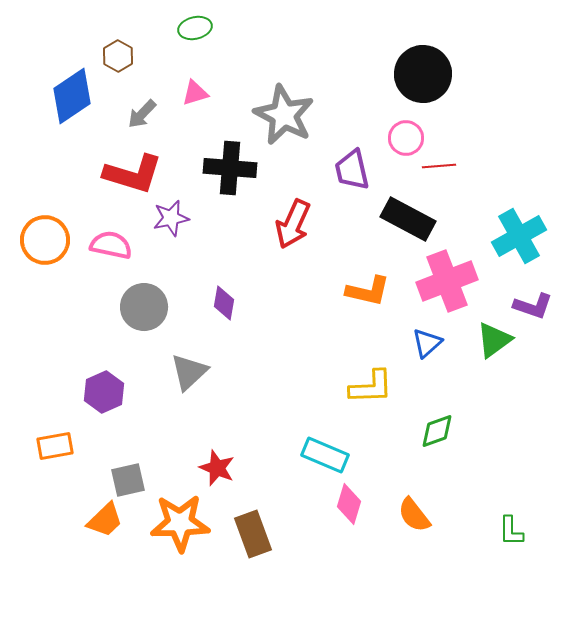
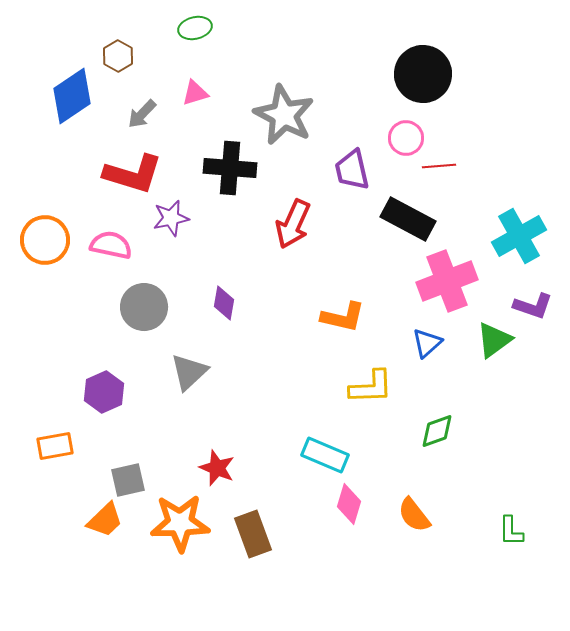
orange L-shape: moved 25 px left, 26 px down
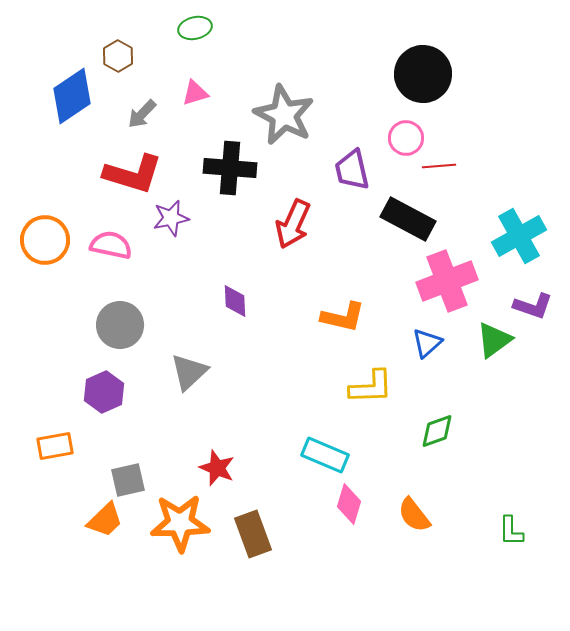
purple diamond: moved 11 px right, 2 px up; rotated 12 degrees counterclockwise
gray circle: moved 24 px left, 18 px down
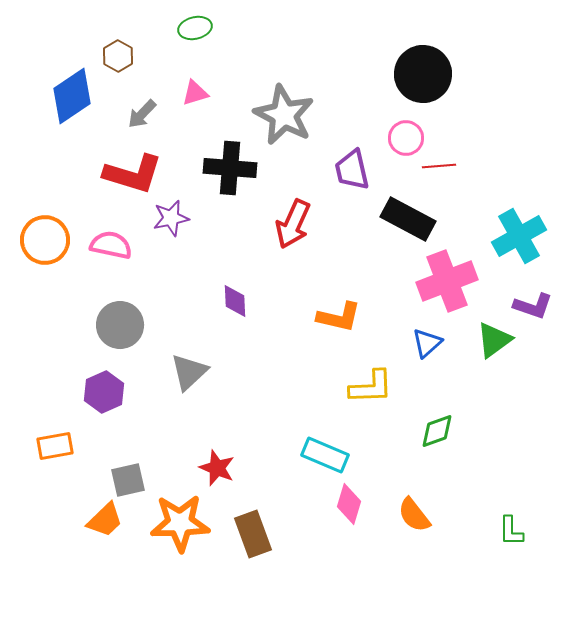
orange L-shape: moved 4 px left
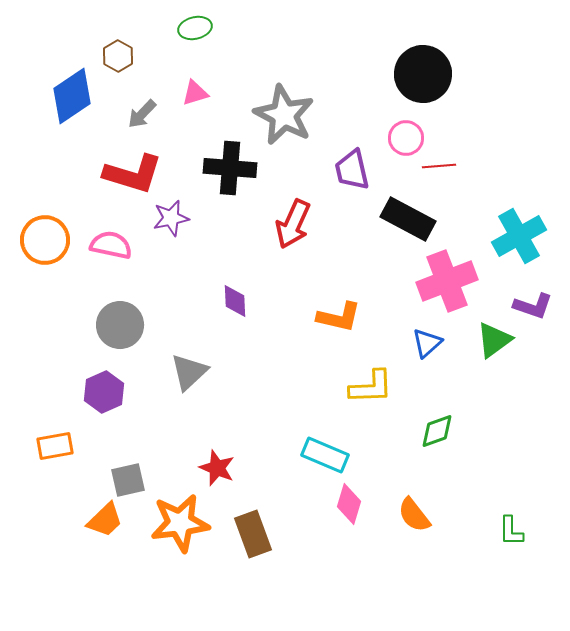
orange star: rotated 6 degrees counterclockwise
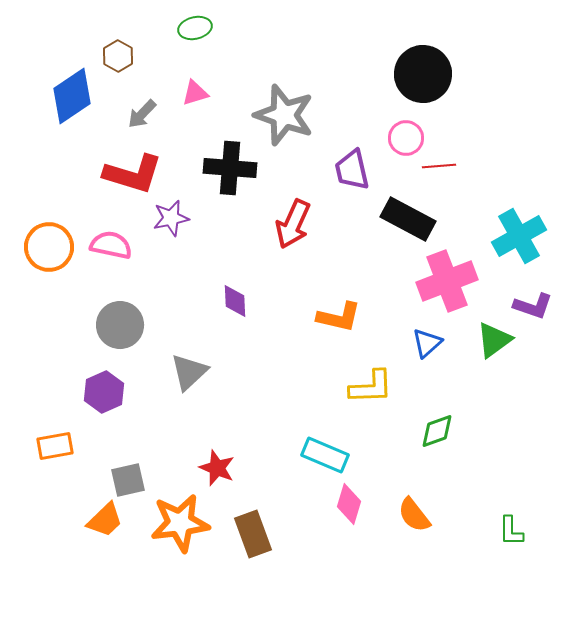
gray star: rotated 8 degrees counterclockwise
orange circle: moved 4 px right, 7 px down
